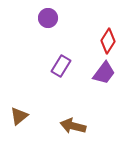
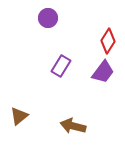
purple trapezoid: moved 1 px left, 1 px up
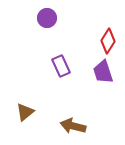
purple circle: moved 1 px left
purple rectangle: rotated 55 degrees counterclockwise
purple trapezoid: rotated 125 degrees clockwise
brown triangle: moved 6 px right, 4 px up
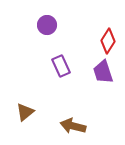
purple circle: moved 7 px down
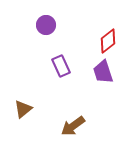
purple circle: moved 1 px left
red diamond: rotated 20 degrees clockwise
brown triangle: moved 2 px left, 3 px up
brown arrow: rotated 50 degrees counterclockwise
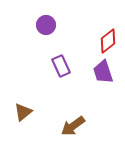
brown triangle: moved 3 px down
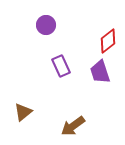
purple trapezoid: moved 3 px left
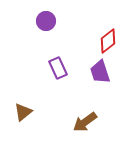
purple circle: moved 4 px up
purple rectangle: moved 3 px left, 2 px down
brown arrow: moved 12 px right, 4 px up
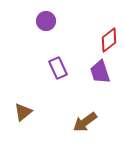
red diamond: moved 1 px right, 1 px up
